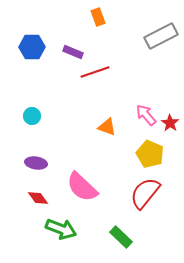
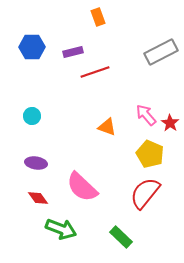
gray rectangle: moved 16 px down
purple rectangle: rotated 36 degrees counterclockwise
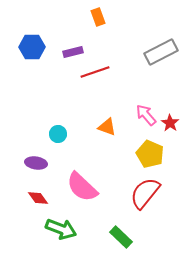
cyan circle: moved 26 px right, 18 px down
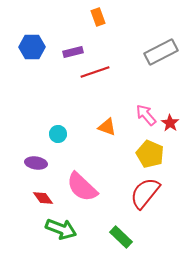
red diamond: moved 5 px right
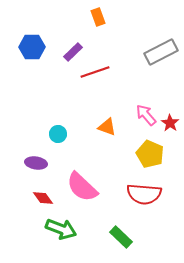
purple rectangle: rotated 30 degrees counterclockwise
red semicircle: moved 1 px left, 1 px down; rotated 124 degrees counterclockwise
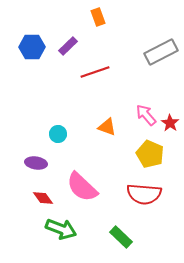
purple rectangle: moved 5 px left, 6 px up
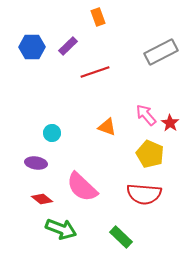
cyan circle: moved 6 px left, 1 px up
red diamond: moved 1 px left, 1 px down; rotated 15 degrees counterclockwise
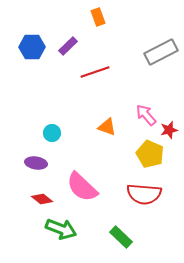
red star: moved 1 px left, 7 px down; rotated 24 degrees clockwise
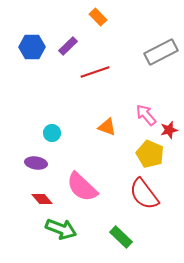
orange rectangle: rotated 24 degrees counterclockwise
red semicircle: rotated 48 degrees clockwise
red diamond: rotated 10 degrees clockwise
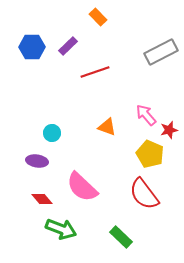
purple ellipse: moved 1 px right, 2 px up
